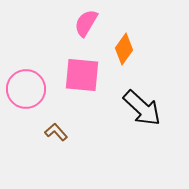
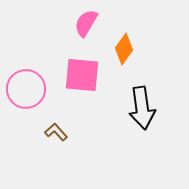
black arrow: rotated 39 degrees clockwise
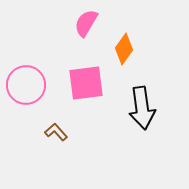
pink square: moved 4 px right, 8 px down; rotated 12 degrees counterclockwise
pink circle: moved 4 px up
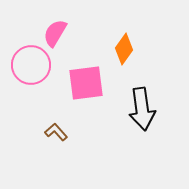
pink semicircle: moved 31 px left, 10 px down
pink circle: moved 5 px right, 20 px up
black arrow: moved 1 px down
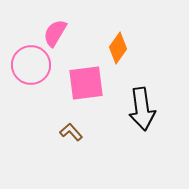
orange diamond: moved 6 px left, 1 px up
brown L-shape: moved 15 px right
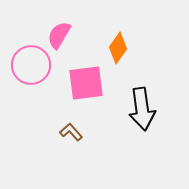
pink semicircle: moved 4 px right, 2 px down
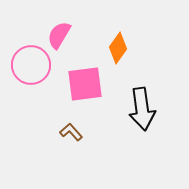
pink square: moved 1 px left, 1 px down
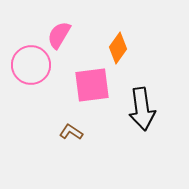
pink square: moved 7 px right, 1 px down
brown L-shape: rotated 15 degrees counterclockwise
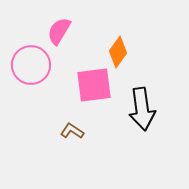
pink semicircle: moved 4 px up
orange diamond: moved 4 px down
pink square: moved 2 px right
brown L-shape: moved 1 px right, 1 px up
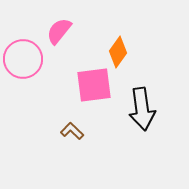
pink semicircle: rotated 8 degrees clockwise
pink circle: moved 8 px left, 6 px up
brown L-shape: rotated 10 degrees clockwise
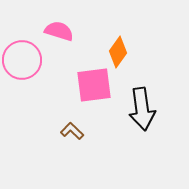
pink semicircle: rotated 68 degrees clockwise
pink circle: moved 1 px left, 1 px down
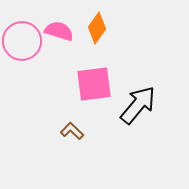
orange diamond: moved 21 px left, 24 px up
pink circle: moved 19 px up
pink square: moved 1 px up
black arrow: moved 4 px left, 4 px up; rotated 132 degrees counterclockwise
